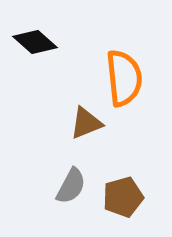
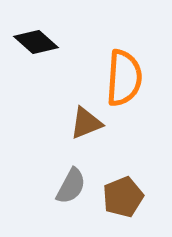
black diamond: moved 1 px right
orange semicircle: rotated 10 degrees clockwise
brown pentagon: rotated 6 degrees counterclockwise
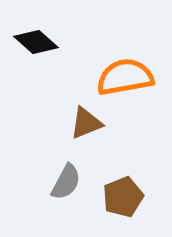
orange semicircle: moved 1 px right, 1 px up; rotated 104 degrees counterclockwise
gray semicircle: moved 5 px left, 4 px up
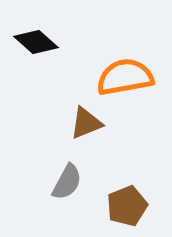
gray semicircle: moved 1 px right
brown pentagon: moved 4 px right, 9 px down
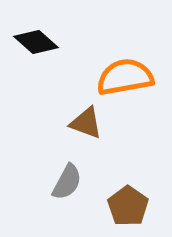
brown triangle: rotated 42 degrees clockwise
brown pentagon: moved 1 px right; rotated 15 degrees counterclockwise
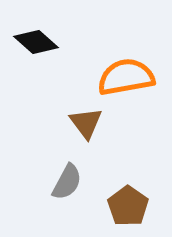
orange semicircle: moved 1 px right
brown triangle: rotated 33 degrees clockwise
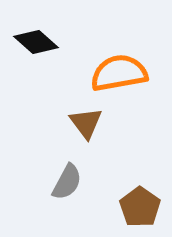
orange semicircle: moved 7 px left, 4 px up
brown pentagon: moved 12 px right, 1 px down
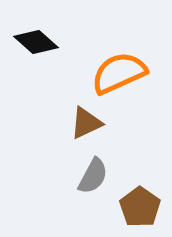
orange semicircle: rotated 14 degrees counterclockwise
brown triangle: rotated 42 degrees clockwise
gray semicircle: moved 26 px right, 6 px up
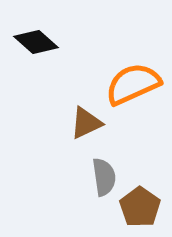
orange semicircle: moved 14 px right, 11 px down
gray semicircle: moved 11 px right, 1 px down; rotated 36 degrees counterclockwise
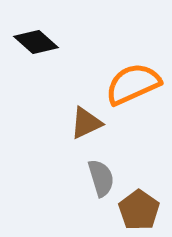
gray semicircle: moved 3 px left, 1 px down; rotated 9 degrees counterclockwise
brown pentagon: moved 1 px left, 3 px down
